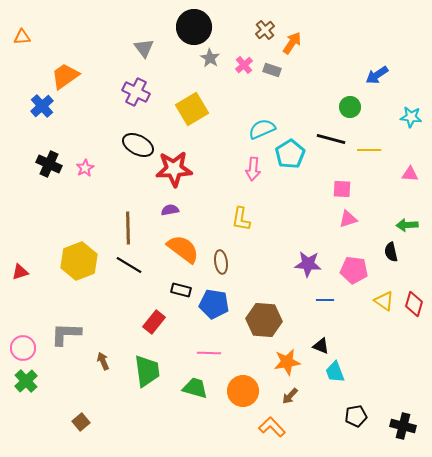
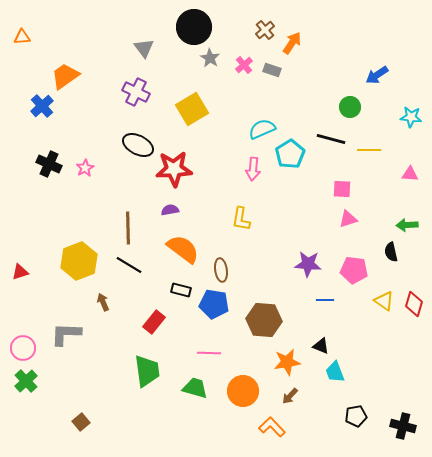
brown ellipse at (221, 262): moved 8 px down
brown arrow at (103, 361): moved 59 px up
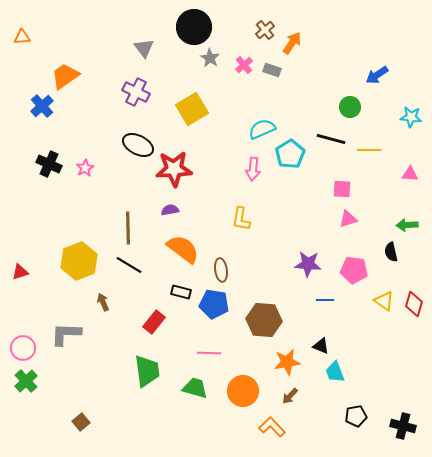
black rectangle at (181, 290): moved 2 px down
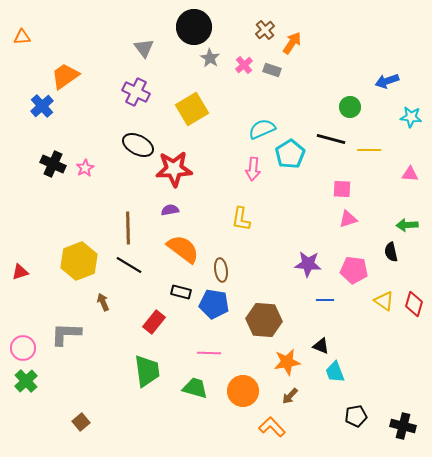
blue arrow at (377, 75): moved 10 px right, 6 px down; rotated 15 degrees clockwise
black cross at (49, 164): moved 4 px right
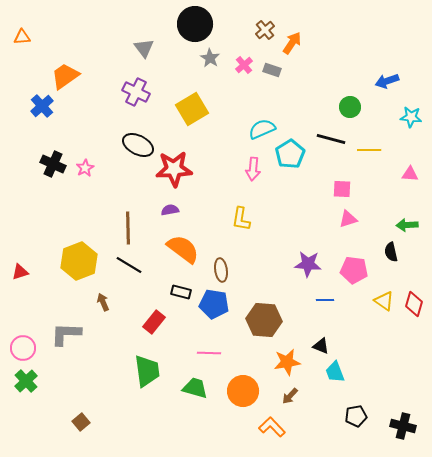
black circle at (194, 27): moved 1 px right, 3 px up
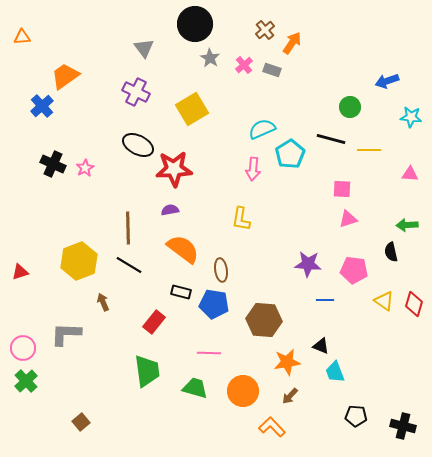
black pentagon at (356, 416): rotated 15 degrees clockwise
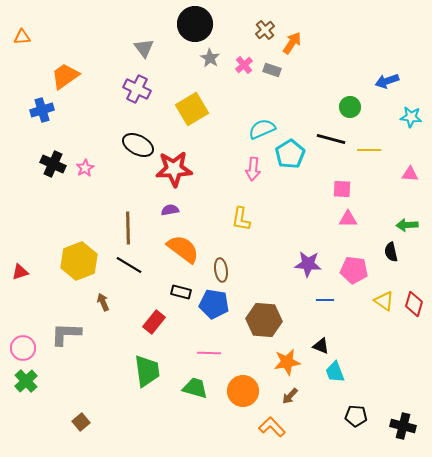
purple cross at (136, 92): moved 1 px right, 3 px up
blue cross at (42, 106): moved 4 px down; rotated 25 degrees clockwise
pink triangle at (348, 219): rotated 18 degrees clockwise
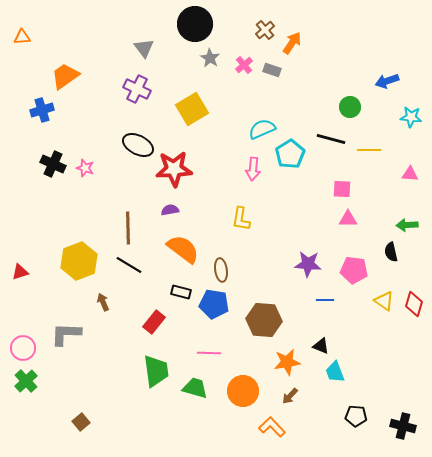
pink star at (85, 168): rotated 24 degrees counterclockwise
green trapezoid at (147, 371): moved 9 px right
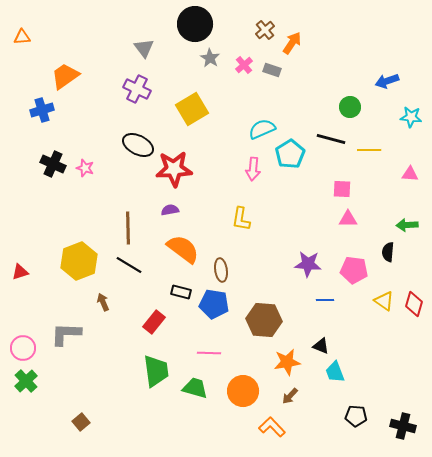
black semicircle at (391, 252): moved 3 px left; rotated 18 degrees clockwise
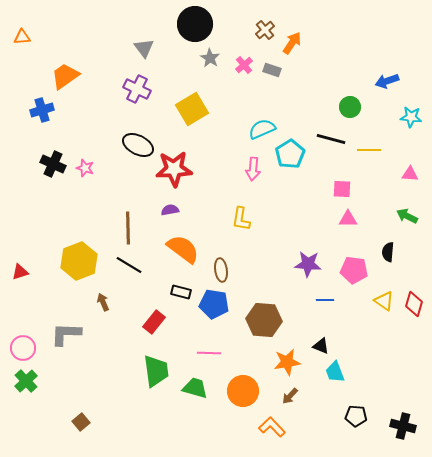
green arrow at (407, 225): moved 9 px up; rotated 30 degrees clockwise
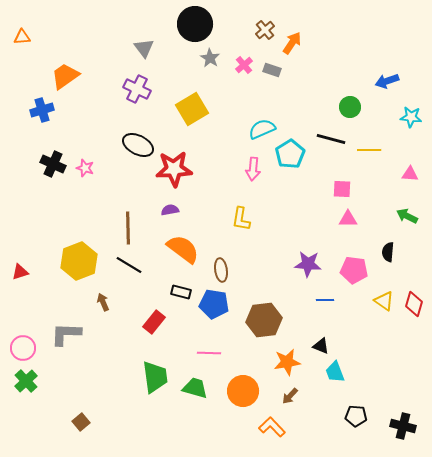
brown hexagon at (264, 320): rotated 12 degrees counterclockwise
green trapezoid at (156, 371): moved 1 px left, 6 px down
